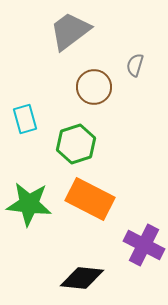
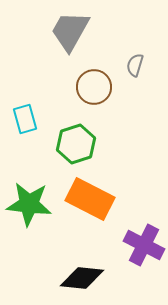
gray trapezoid: rotated 24 degrees counterclockwise
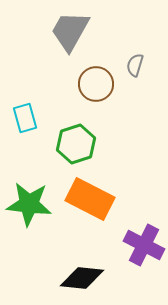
brown circle: moved 2 px right, 3 px up
cyan rectangle: moved 1 px up
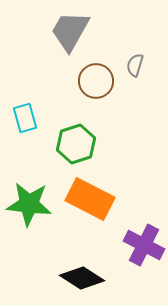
brown circle: moved 3 px up
black diamond: rotated 27 degrees clockwise
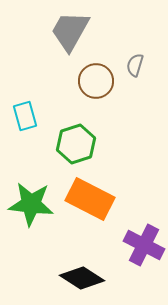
cyan rectangle: moved 2 px up
green star: moved 2 px right
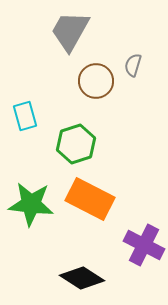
gray semicircle: moved 2 px left
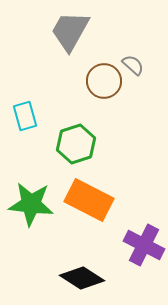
gray semicircle: rotated 115 degrees clockwise
brown circle: moved 8 px right
orange rectangle: moved 1 px left, 1 px down
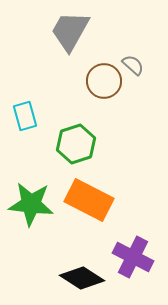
purple cross: moved 11 px left, 12 px down
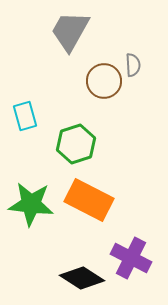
gray semicircle: rotated 45 degrees clockwise
purple cross: moved 2 px left, 1 px down
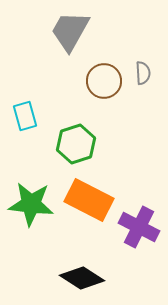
gray semicircle: moved 10 px right, 8 px down
purple cross: moved 8 px right, 31 px up
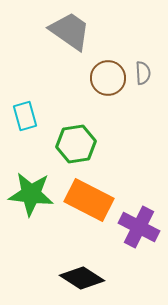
gray trapezoid: rotated 96 degrees clockwise
brown circle: moved 4 px right, 3 px up
green hexagon: rotated 9 degrees clockwise
green star: moved 10 px up
